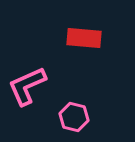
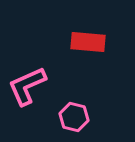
red rectangle: moved 4 px right, 4 px down
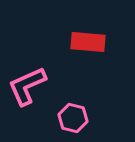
pink hexagon: moved 1 px left, 1 px down
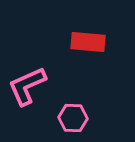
pink hexagon: rotated 12 degrees counterclockwise
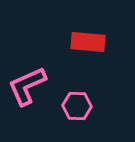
pink hexagon: moved 4 px right, 12 px up
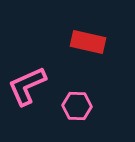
red rectangle: rotated 8 degrees clockwise
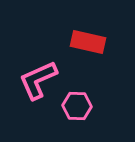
pink L-shape: moved 11 px right, 6 px up
